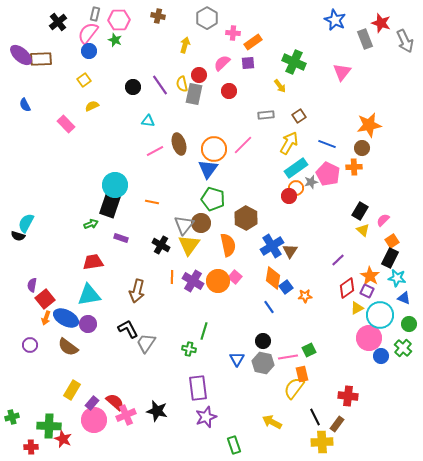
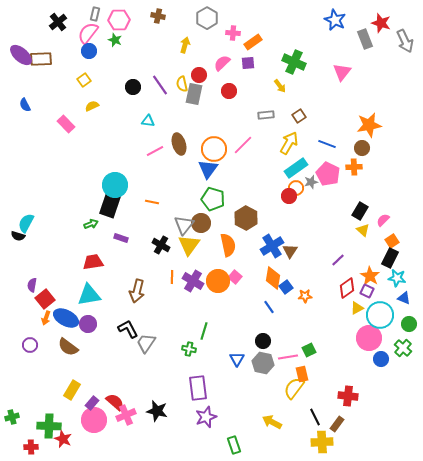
blue circle at (381, 356): moved 3 px down
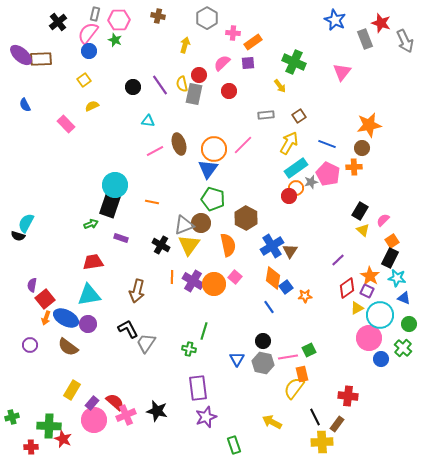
gray triangle at (184, 225): rotated 30 degrees clockwise
orange circle at (218, 281): moved 4 px left, 3 px down
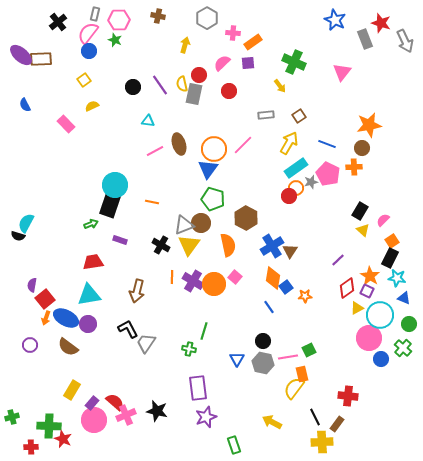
purple rectangle at (121, 238): moved 1 px left, 2 px down
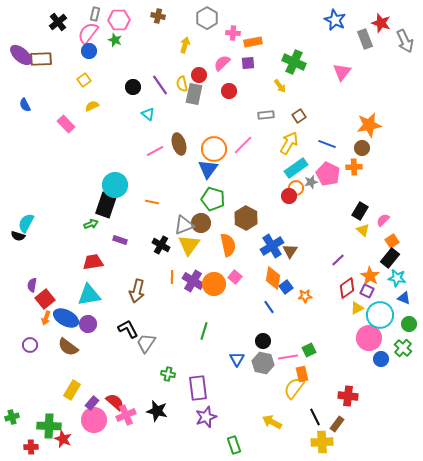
orange rectangle at (253, 42): rotated 24 degrees clockwise
cyan triangle at (148, 121): moved 7 px up; rotated 32 degrees clockwise
black rectangle at (110, 205): moved 4 px left
black rectangle at (390, 258): rotated 12 degrees clockwise
green cross at (189, 349): moved 21 px left, 25 px down
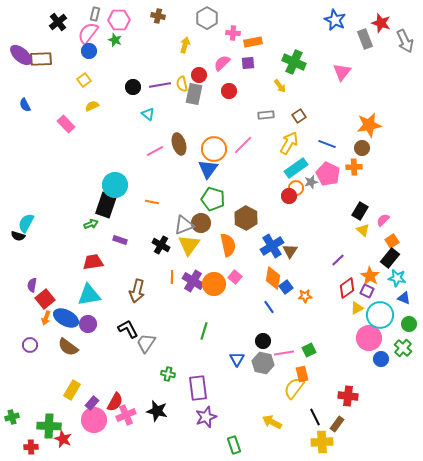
purple line at (160, 85): rotated 65 degrees counterclockwise
pink line at (288, 357): moved 4 px left, 4 px up
red semicircle at (115, 402): rotated 78 degrees clockwise
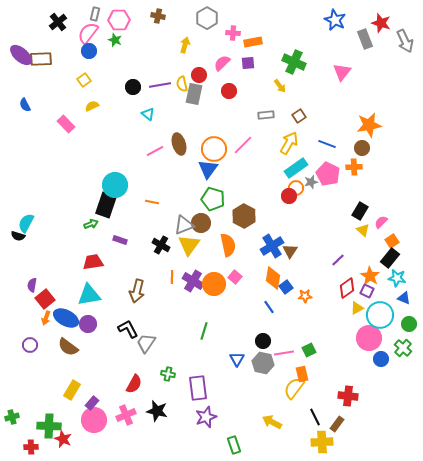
brown hexagon at (246, 218): moved 2 px left, 2 px up
pink semicircle at (383, 220): moved 2 px left, 2 px down
red semicircle at (115, 402): moved 19 px right, 18 px up
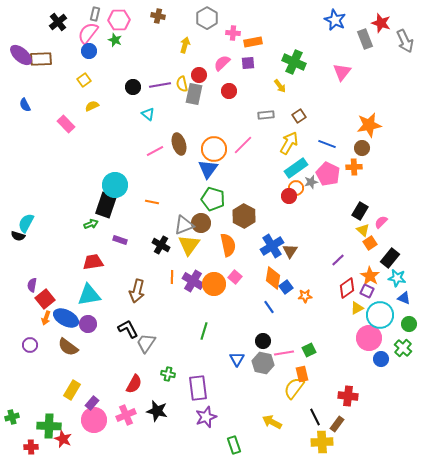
orange square at (392, 241): moved 22 px left, 2 px down
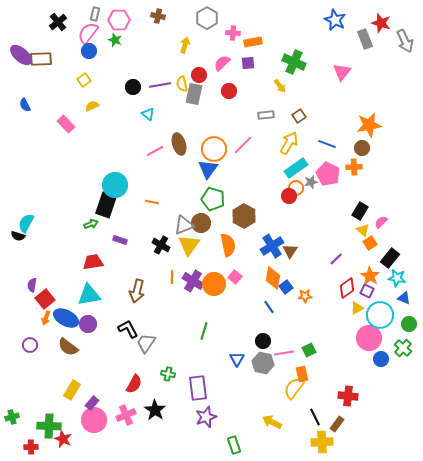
purple line at (338, 260): moved 2 px left, 1 px up
black star at (157, 411): moved 2 px left, 1 px up; rotated 20 degrees clockwise
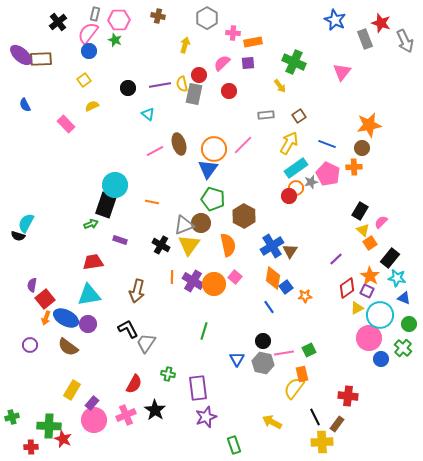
black circle at (133, 87): moved 5 px left, 1 px down
